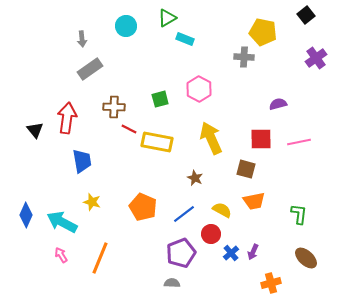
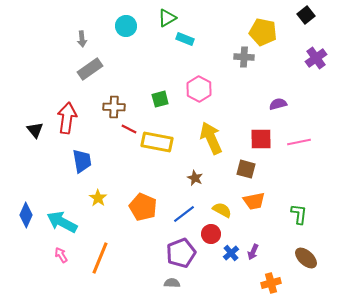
yellow star: moved 6 px right, 4 px up; rotated 18 degrees clockwise
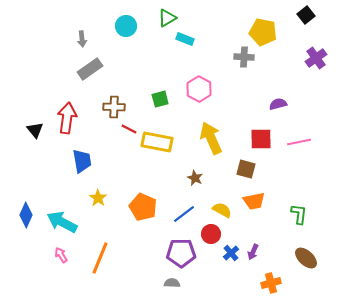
purple pentagon: rotated 20 degrees clockwise
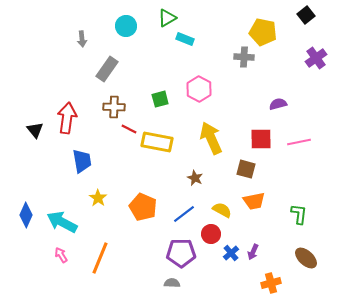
gray rectangle: moved 17 px right; rotated 20 degrees counterclockwise
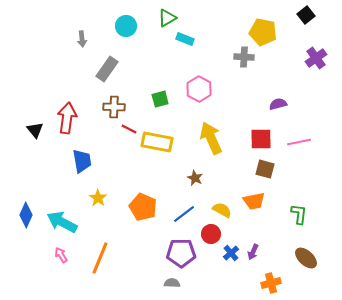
brown square: moved 19 px right
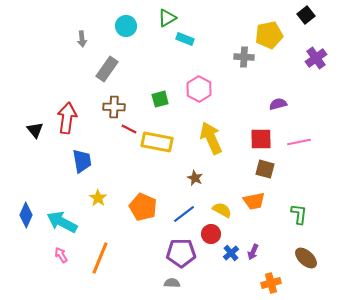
yellow pentagon: moved 6 px right, 3 px down; rotated 24 degrees counterclockwise
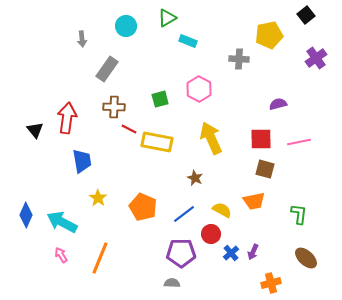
cyan rectangle: moved 3 px right, 2 px down
gray cross: moved 5 px left, 2 px down
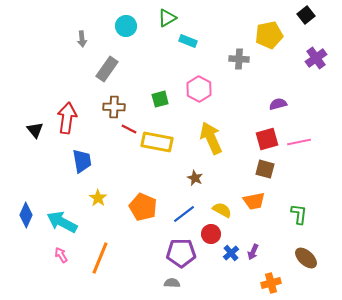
red square: moved 6 px right; rotated 15 degrees counterclockwise
